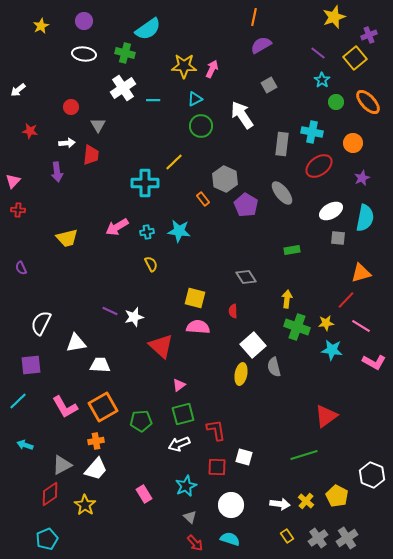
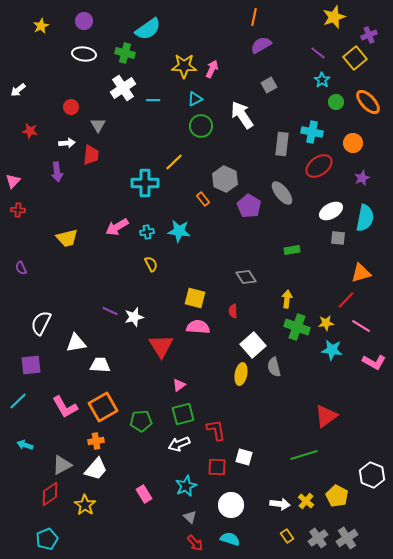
purple pentagon at (246, 205): moved 3 px right, 1 px down
red triangle at (161, 346): rotated 16 degrees clockwise
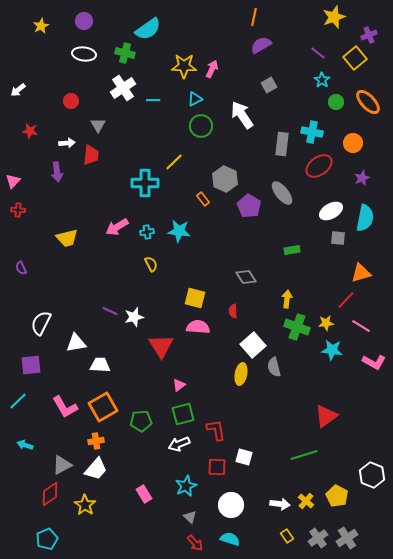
red circle at (71, 107): moved 6 px up
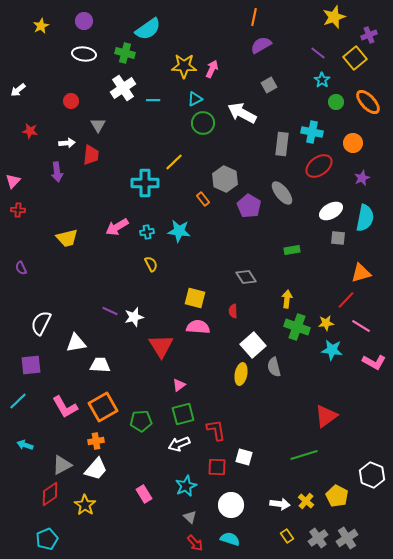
white arrow at (242, 115): moved 2 px up; rotated 28 degrees counterclockwise
green circle at (201, 126): moved 2 px right, 3 px up
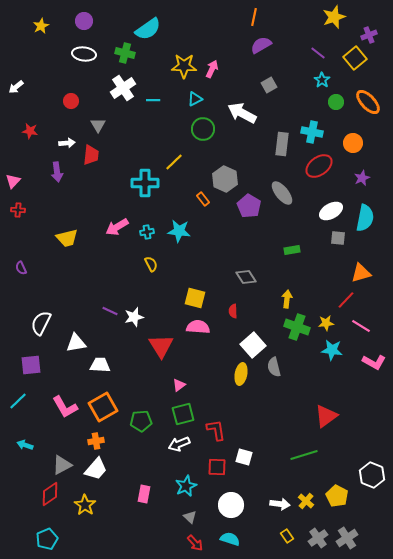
white arrow at (18, 90): moved 2 px left, 3 px up
green circle at (203, 123): moved 6 px down
pink rectangle at (144, 494): rotated 42 degrees clockwise
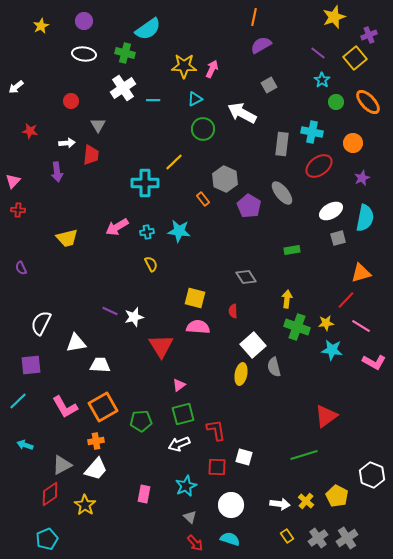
gray square at (338, 238): rotated 21 degrees counterclockwise
